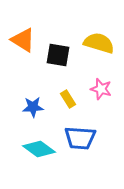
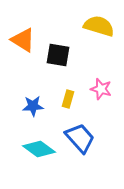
yellow semicircle: moved 17 px up
yellow rectangle: rotated 48 degrees clockwise
blue star: moved 1 px up
blue trapezoid: rotated 136 degrees counterclockwise
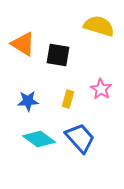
orange triangle: moved 4 px down
pink star: rotated 15 degrees clockwise
blue star: moved 5 px left, 5 px up
cyan diamond: moved 10 px up
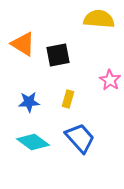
yellow semicircle: moved 7 px up; rotated 12 degrees counterclockwise
black square: rotated 20 degrees counterclockwise
pink star: moved 9 px right, 9 px up
blue star: moved 1 px right, 1 px down
cyan diamond: moved 6 px left, 3 px down
